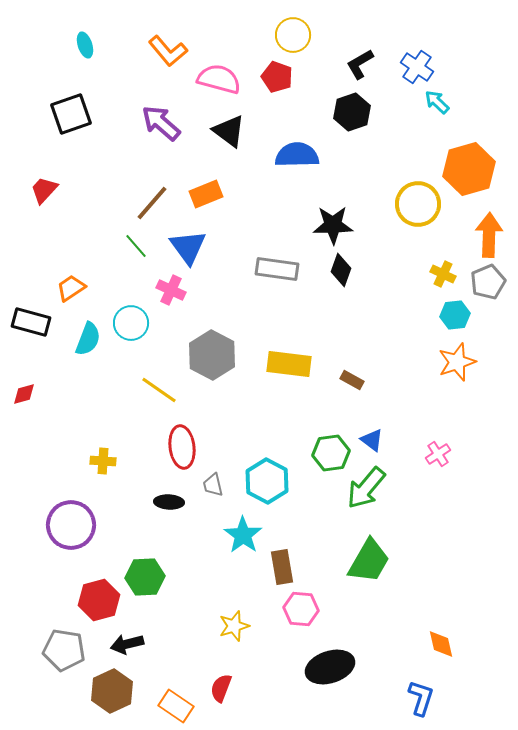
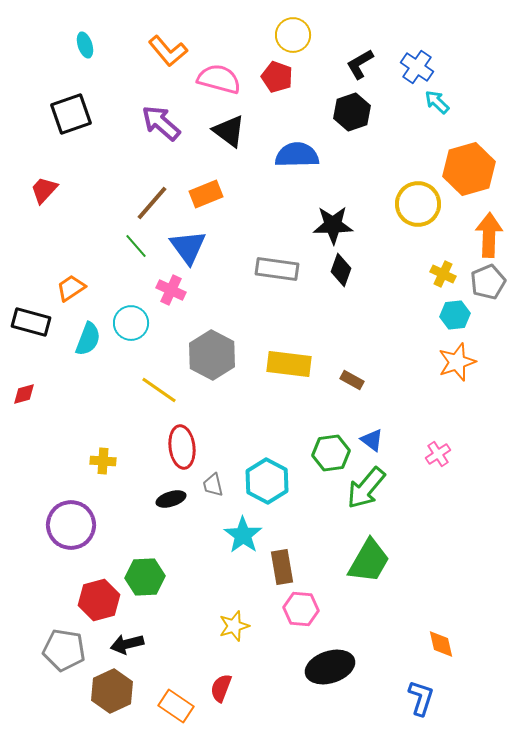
black ellipse at (169, 502): moved 2 px right, 3 px up; rotated 20 degrees counterclockwise
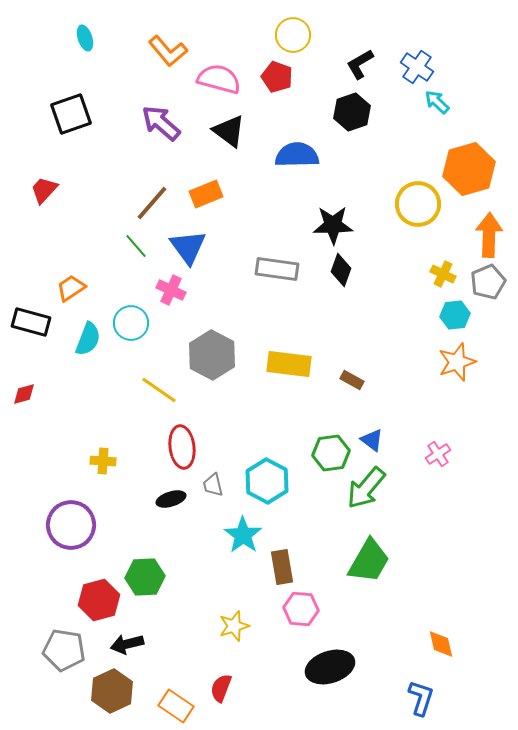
cyan ellipse at (85, 45): moved 7 px up
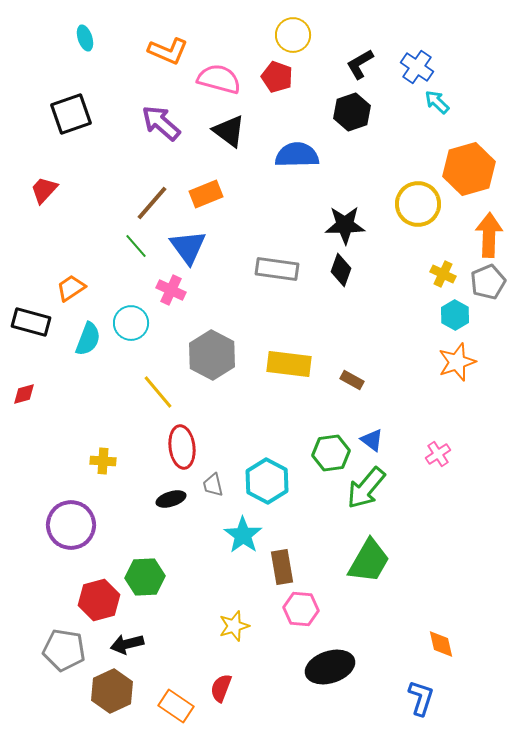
orange L-shape at (168, 51): rotated 27 degrees counterclockwise
black star at (333, 225): moved 12 px right
cyan hexagon at (455, 315): rotated 24 degrees counterclockwise
yellow line at (159, 390): moved 1 px left, 2 px down; rotated 15 degrees clockwise
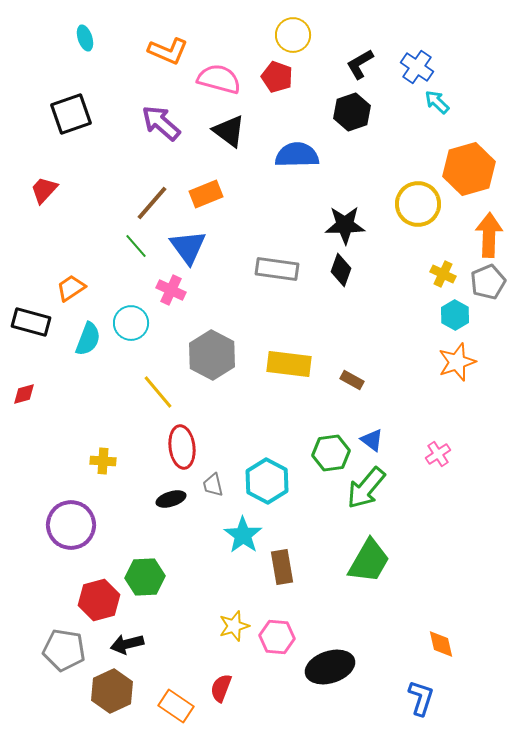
pink hexagon at (301, 609): moved 24 px left, 28 px down
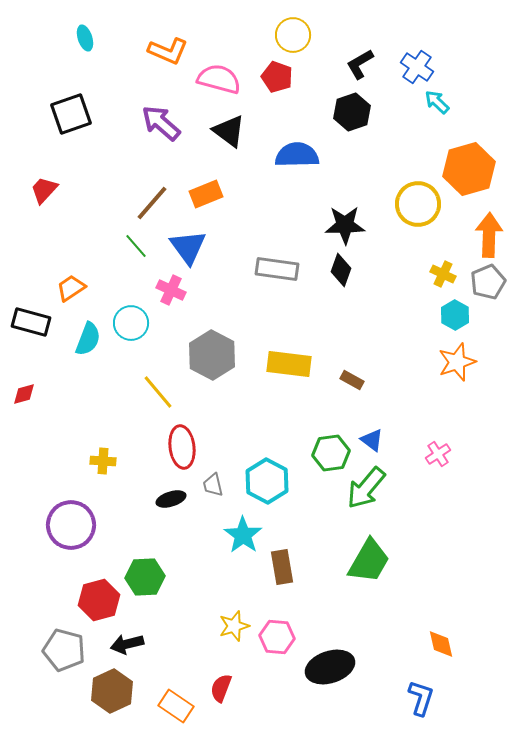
gray pentagon at (64, 650): rotated 6 degrees clockwise
